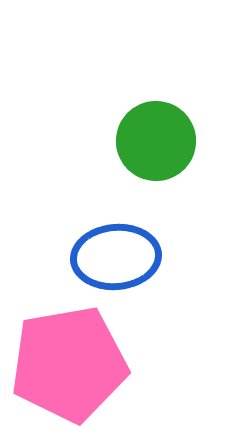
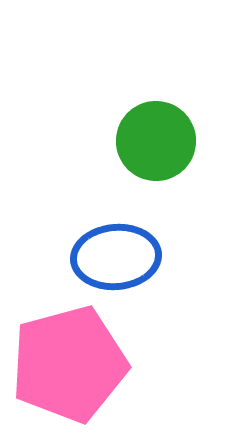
pink pentagon: rotated 5 degrees counterclockwise
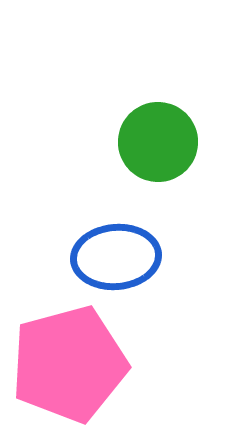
green circle: moved 2 px right, 1 px down
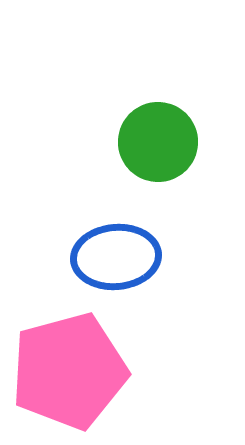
pink pentagon: moved 7 px down
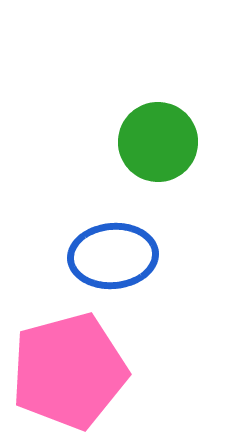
blue ellipse: moved 3 px left, 1 px up
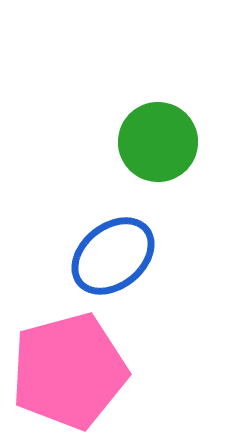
blue ellipse: rotated 34 degrees counterclockwise
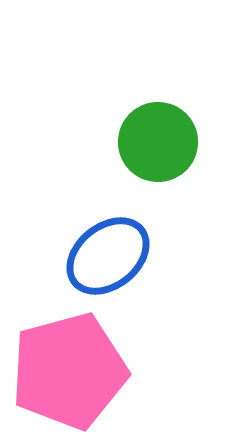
blue ellipse: moved 5 px left
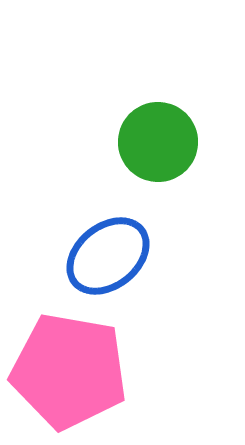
pink pentagon: rotated 25 degrees clockwise
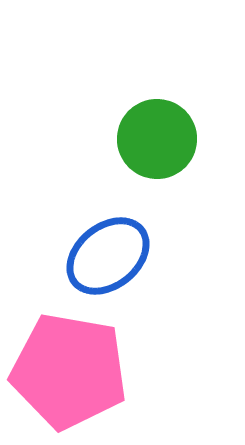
green circle: moved 1 px left, 3 px up
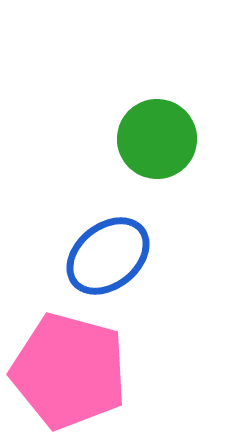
pink pentagon: rotated 5 degrees clockwise
